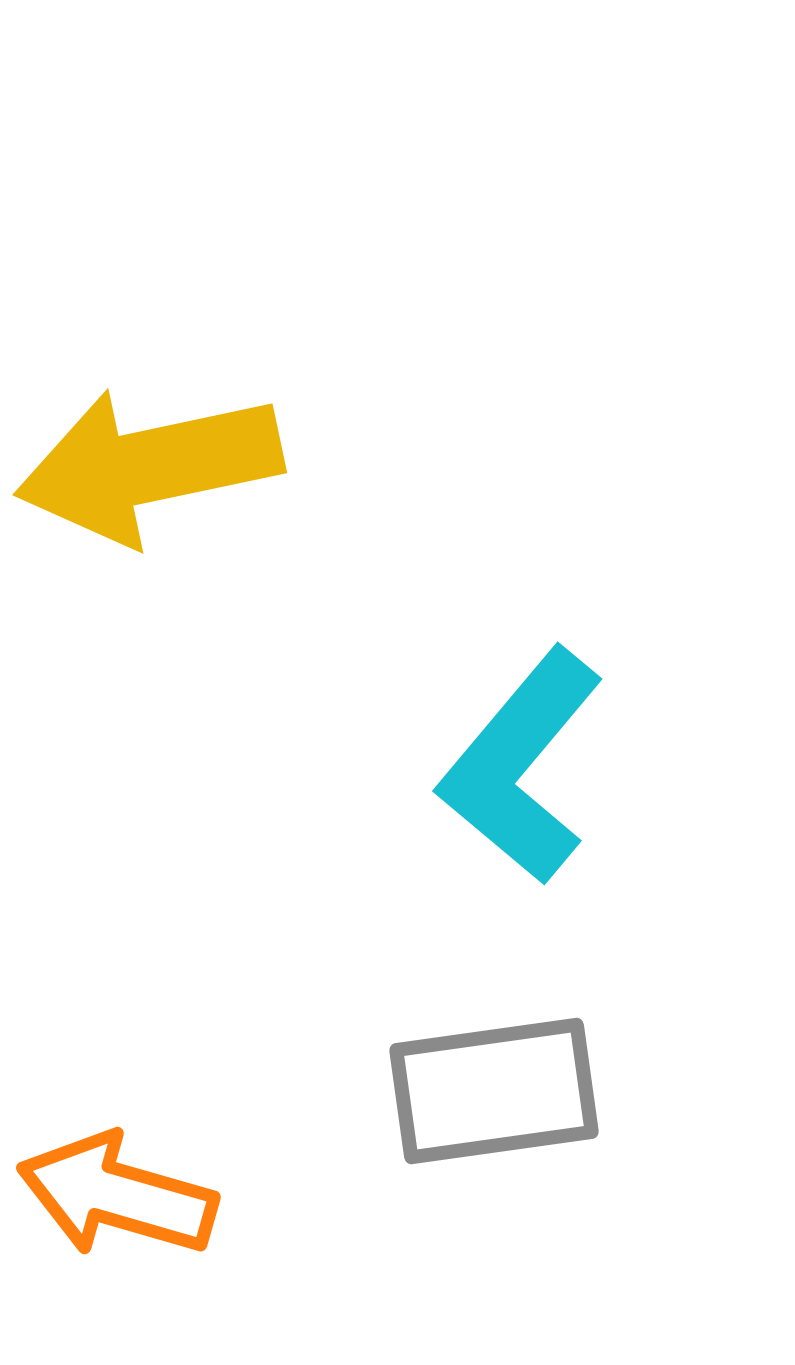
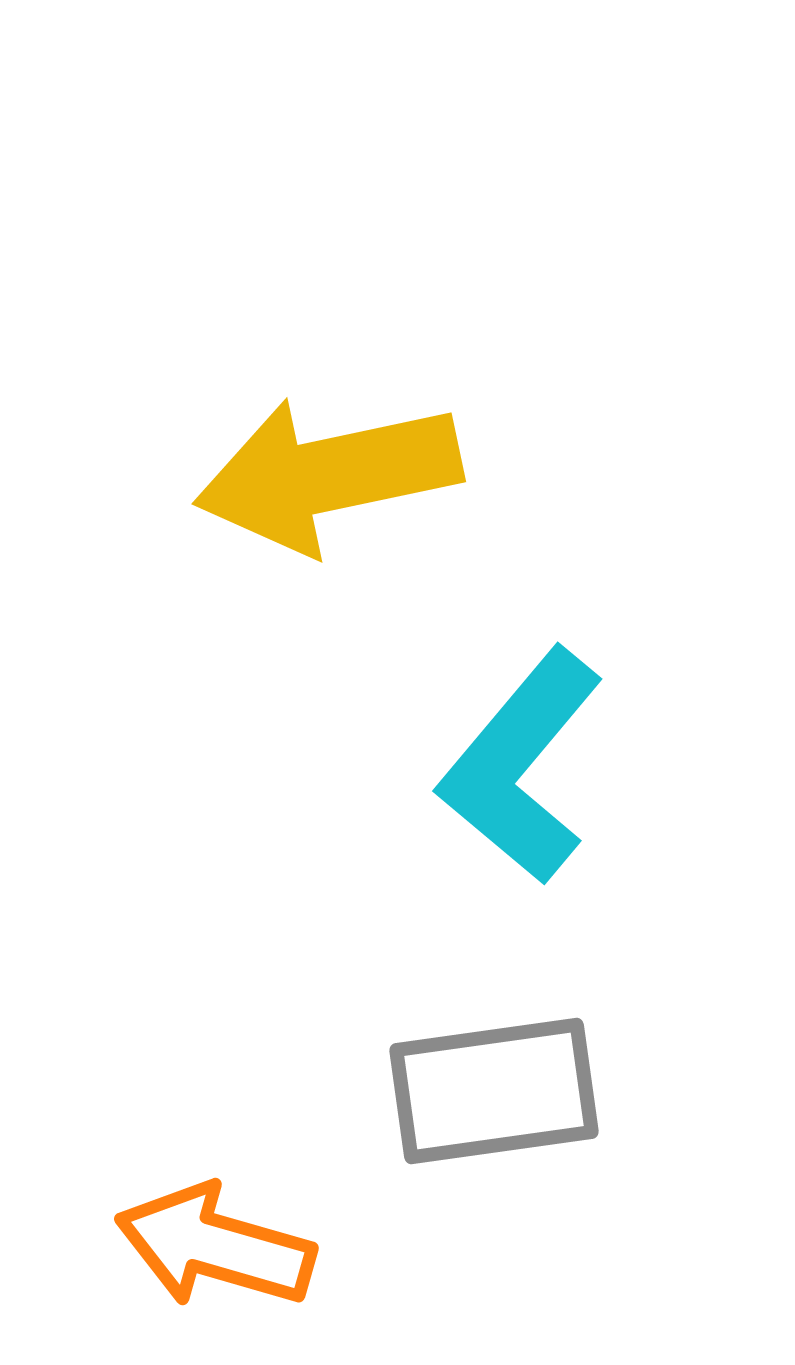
yellow arrow: moved 179 px right, 9 px down
orange arrow: moved 98 px right, 51 px down
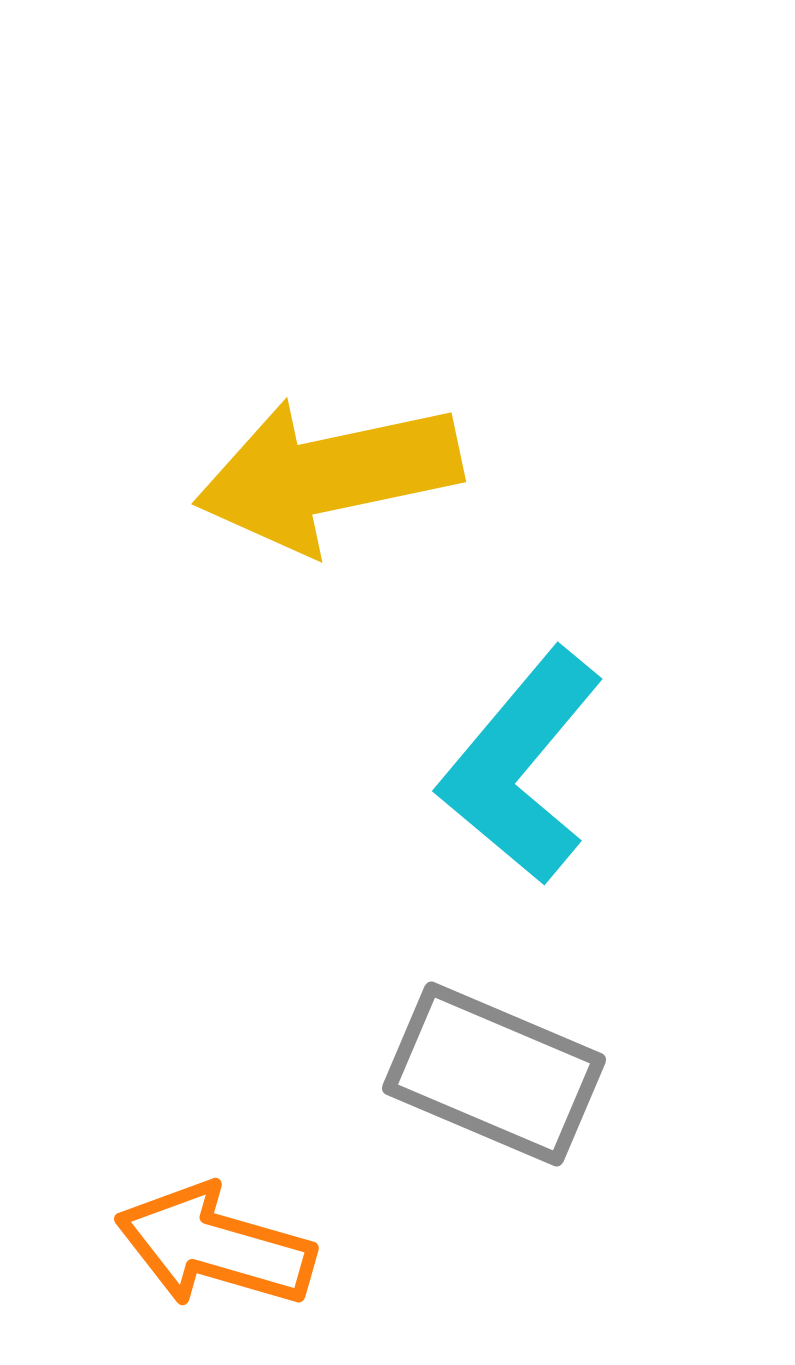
gray rectangle: moved 17 px up; rotated 31 degrees clockwise
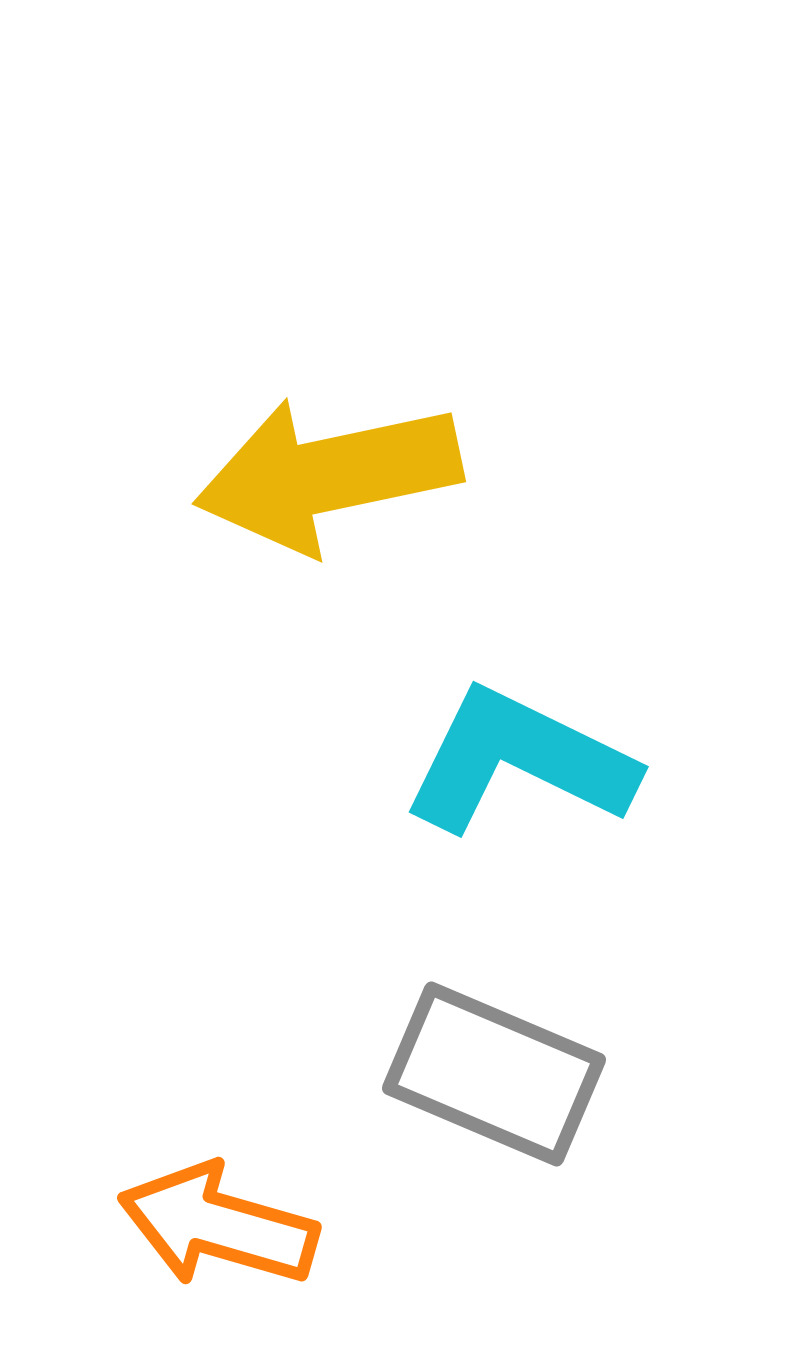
cyan L-shape: moved 2 px left, 5 px up; rotated 76 degrees clockwise
orange arrow: moved 3 px right, 21 px up
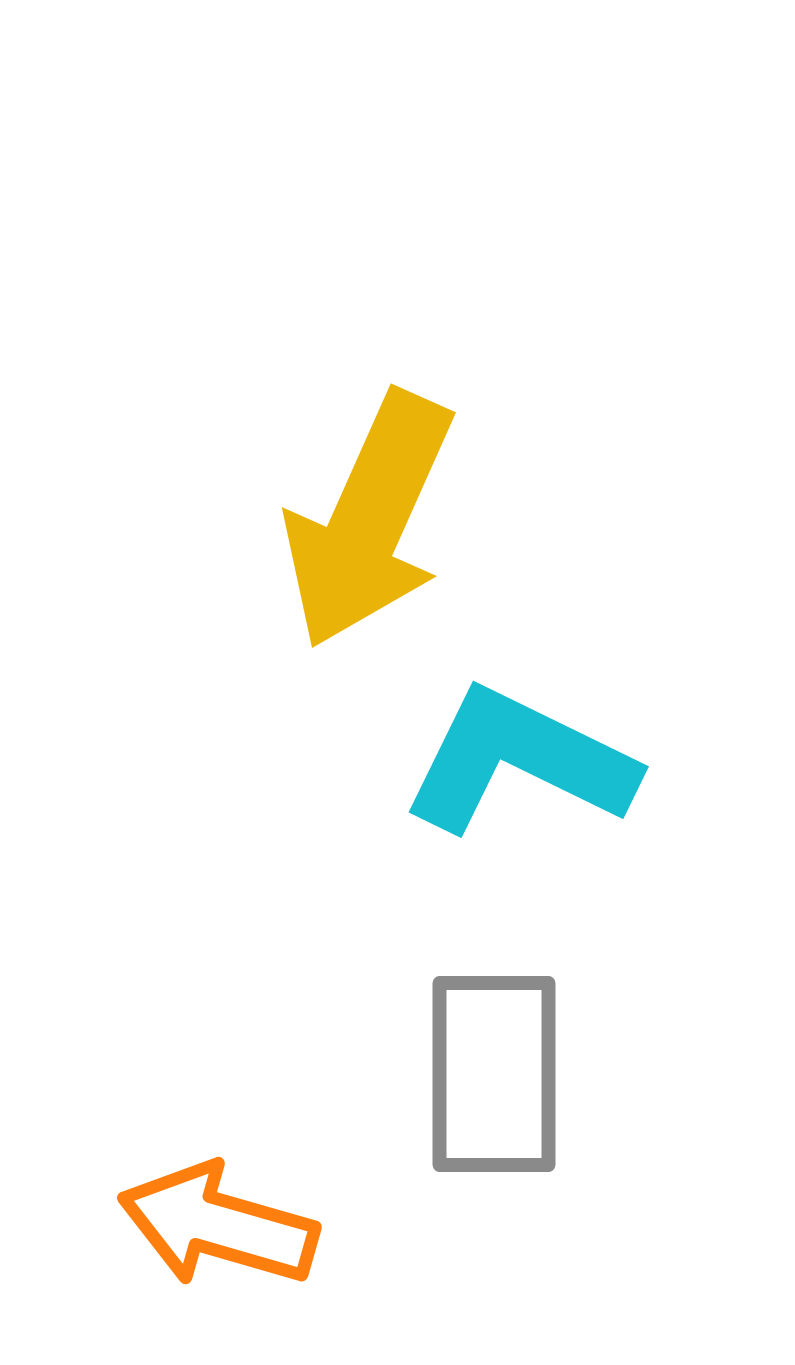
yellow arrow: moved 41 px right, 45 px down; rotated 54 degrees counterclockwise
gray rectangle: rotated 67 degrees clockwise
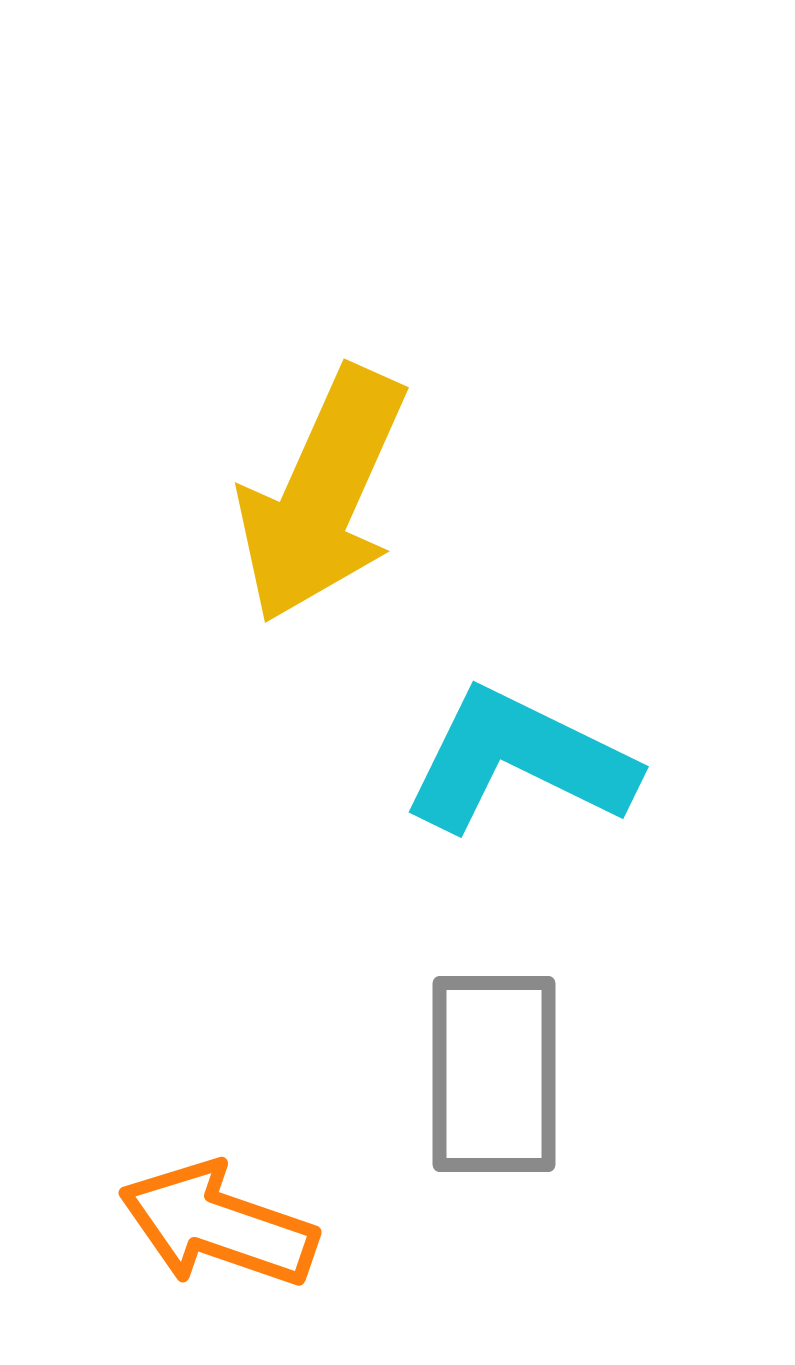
yellow arrow: moved 47 px left, 25 px up
orange arrow: rotated 3 degrees clockwise
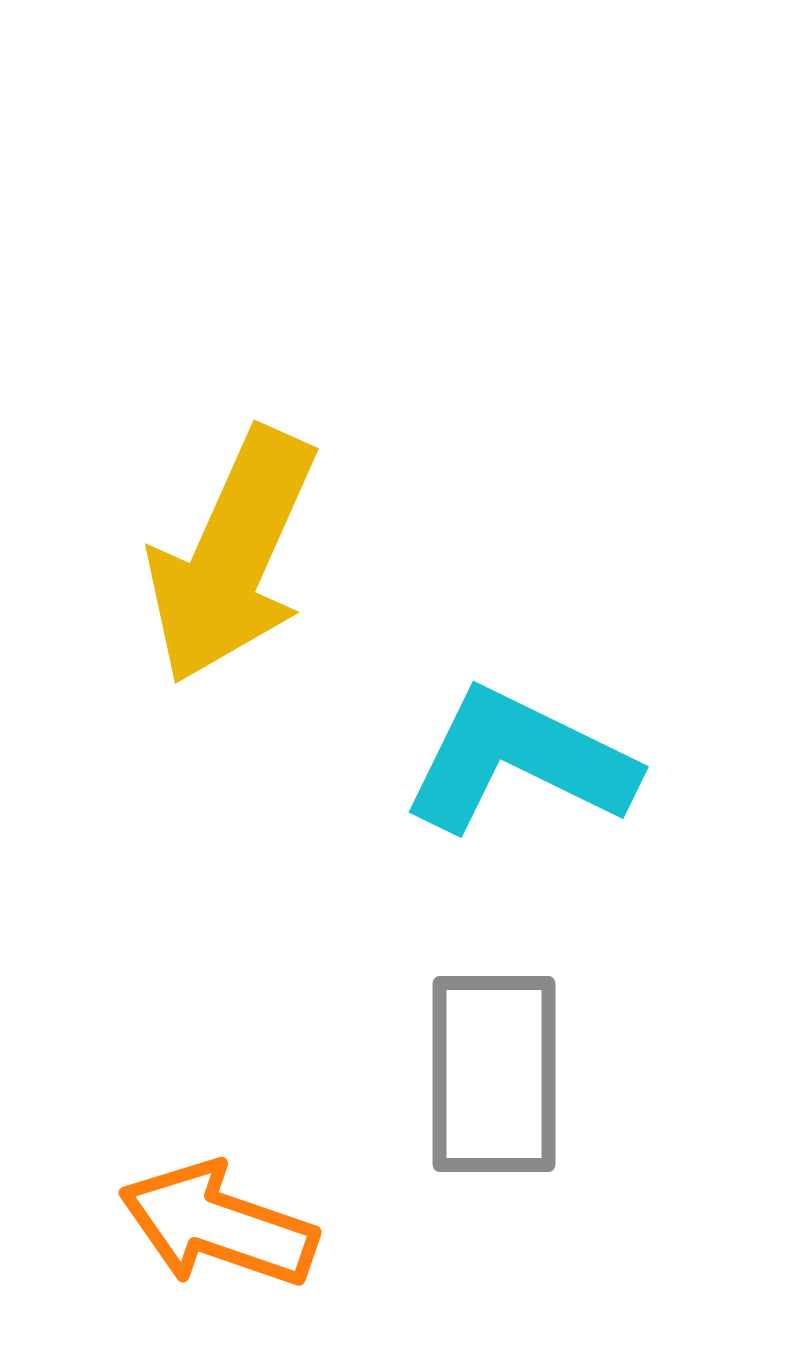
yellow arrow: moved 90 px left, 61 px down
